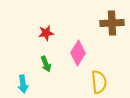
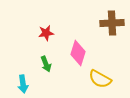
pink diamond: rotated 15 degrees counterclockwise
yellow semicircle: moved 1 px right, 3 px up; rotated 125 degrees clockwise
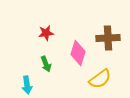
brown cross: moved 4 px left, 15 px down
yellow semicircle: rotated 65 degrees counterclockwise
cyan arrow: moved 4 px right, 1 px down
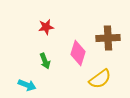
red star: moved 6 px up
green arrow: moved 1 px left, 3 px up
cyan arrow: rotated 60 degrees counterclockwise
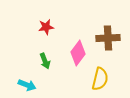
pink diamond: rotated 20 degrees clockwise
yellow semicircle: rotated 40 degrees counterclockwise
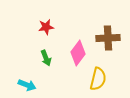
green arrow: moved 1 px right, 3 px up
yellow semicircle: moved 2 px left
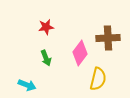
pink diamond: moved 2 px right
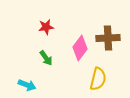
pink diamond: moved 5 px up
green arrow: rotated 14 degrees counterclockwise
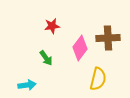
red star: moved 6 px right, 1 px up
cyan arrow: rotated 30 degrees counterclockwise
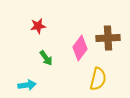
red star: moved 14 px left
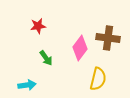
brown cross: rotated 10 degrees clockwise
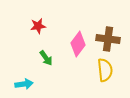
brown cross: moved 1 px down
pink diamond: moved 2 px left, 4 px up
yellow semicircle: moved 7 px right, 9 px up; rotated 20 degrees counterclockwise
cyan arrow: moved 3 px left, 1 px up
